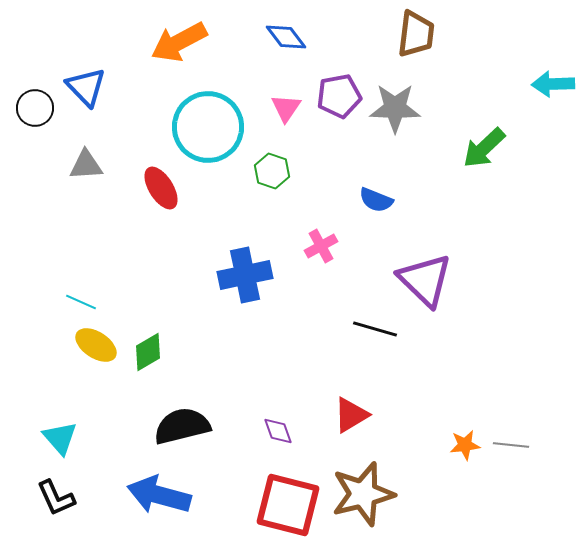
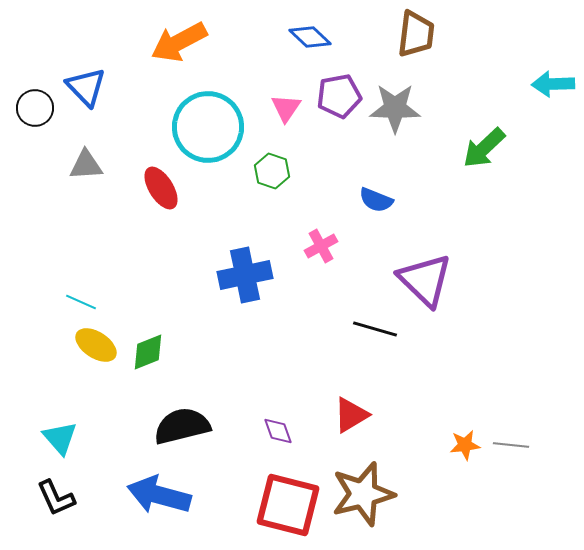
blue diamond: moved 24 px right; rotated 9 degrees counterclockwise
green diamond: rotated 9 degrees clockwise
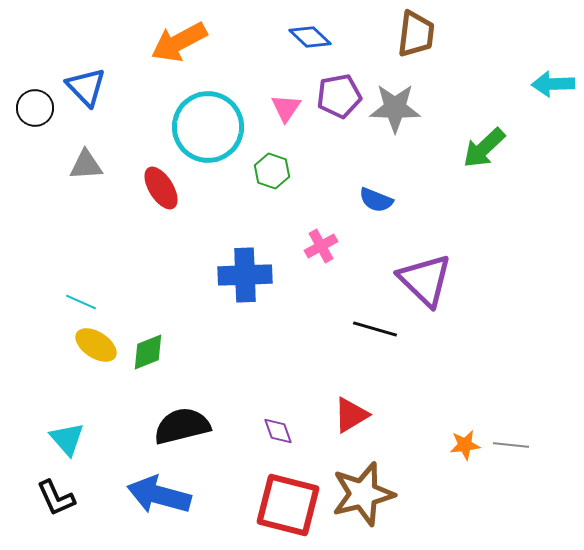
blue cross: rotated 10 degrees clockwise
cyan triangle: moved 7 px right, 1 px down
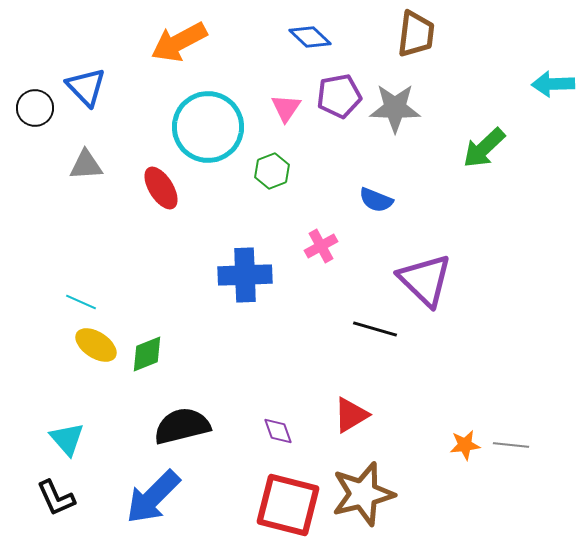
green hexagon: rotated 20 degrees clockwise
green diamond: moved 1 px left, 2 px down
blue arrow: moved 6 px left, 2 px down; rotated 60 degrees counterclockwise
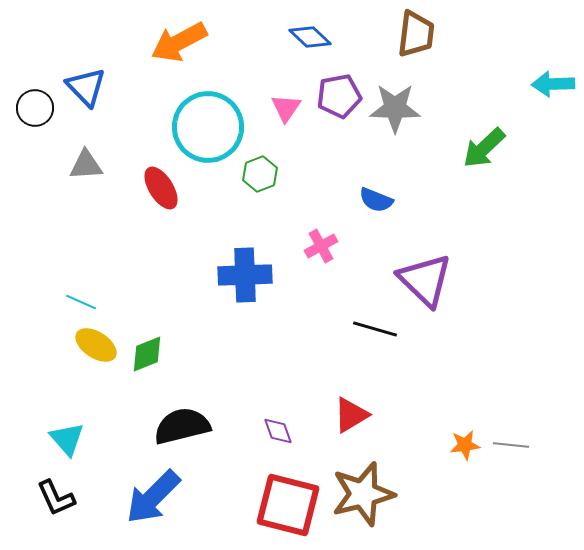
green hexagon: moved 12 px left, 3 px down
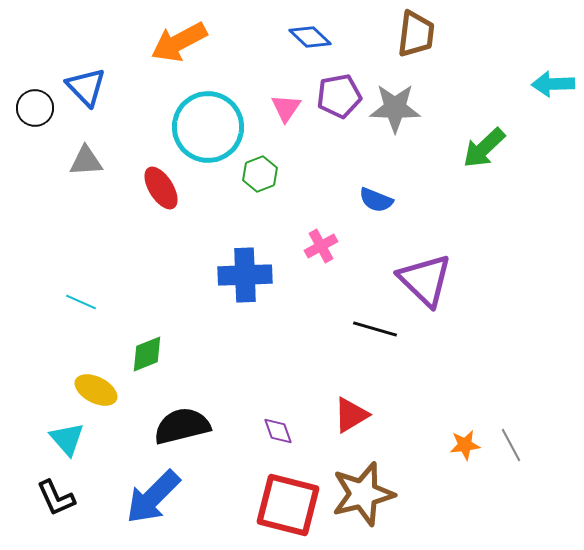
gray triangle: moved 4 px up
yellow ellipse: moved 45 px down; rotated 6 degrees counterclockwise
gray line: rotated 56 degrees clockwise
